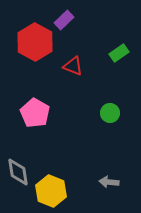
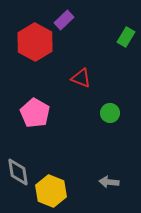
green rectangle: moved 7 px right, 16 px up; rotated 24 degrees counterclockwise
red triangle: moved 8 px right, 12 px down
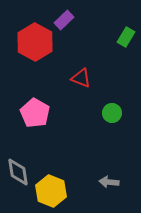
green circle: moved 2 px right
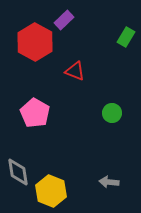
red triangle: moved 6 px left, 7 px up
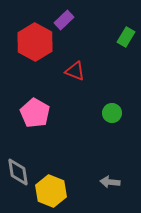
gray arrow: moved 1 px right
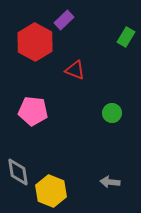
red triangle: moved 1 px up
pink pentagon: moved 2 px left, 2 px up; rotated 24 degrees counterclockwise
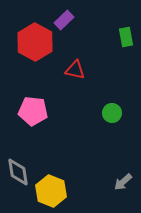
green rectangle: rotated 42 degrees counterclockwise
red triangle: rotated 10 degrees counterclockwise
gray arrow: moved 13 px right; rotated 48 degrees counterclockwise
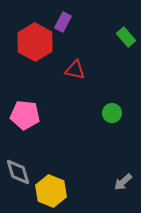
purple rectangle: moved 1 px left, 2 px down; rotated 18 degrees counterclockwise
green rectangle: rotated 30 degrees counterclockwise
pink pentagon: moved 8 px left, 4 px down
gray diamond: rotated 8 degrees counterclockwise
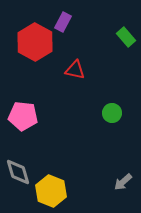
pink pentagon: moved 2 px left, 1 px down
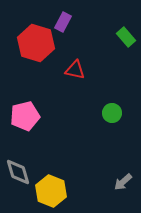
red hexagon: moved 1 px right, 1 px down; rotated 12 degrees counterclockwise
pink pentagon: moved 2 px right; rotated 20 degrees counterclockwise
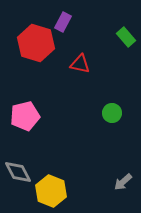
red triangle: moved 5 px right, 6 px up
gray diamond: rotated 12 degrees counterclockwise
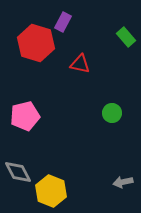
gray arrow: rotated 30 degrees clockwise
